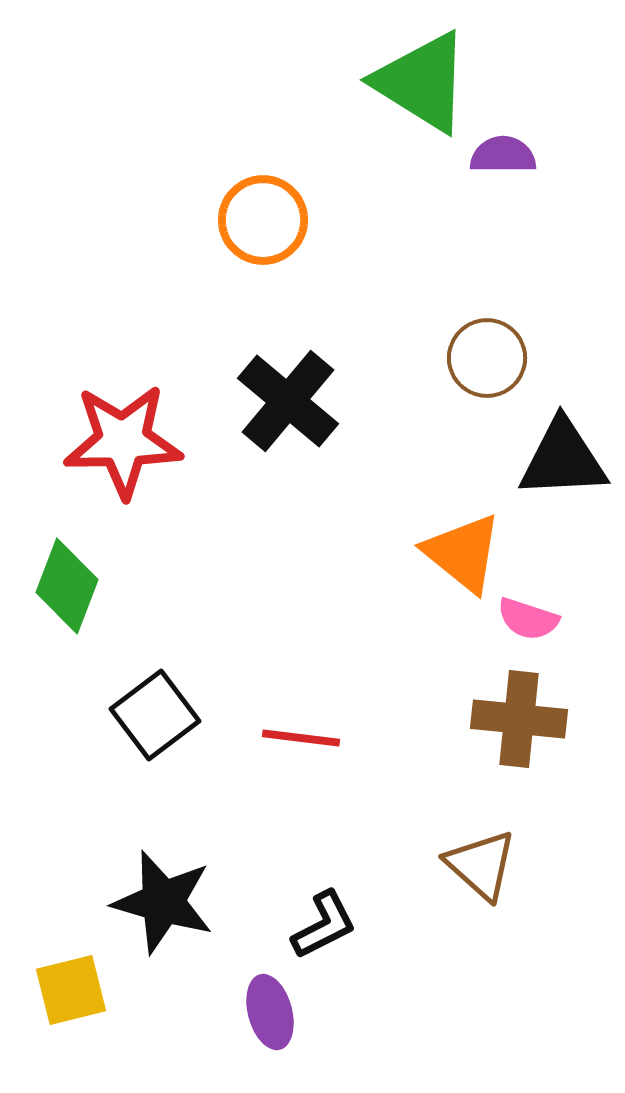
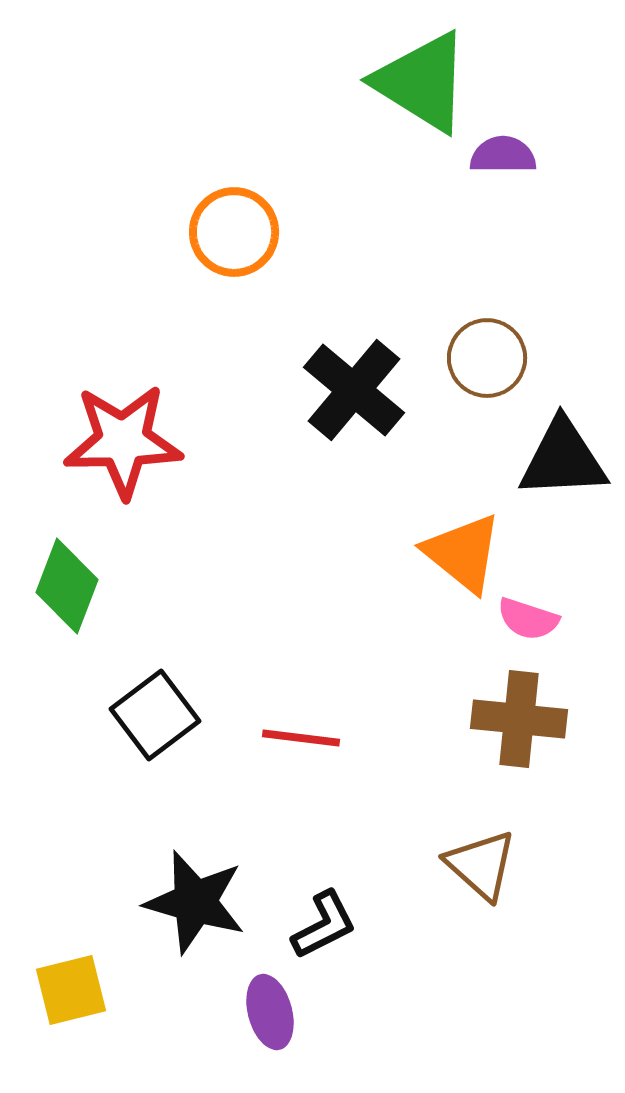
orange circle: moved 29 px left, 12 px down
black cross: moved 66 px right, 11 px up
black star: moved 32 px right
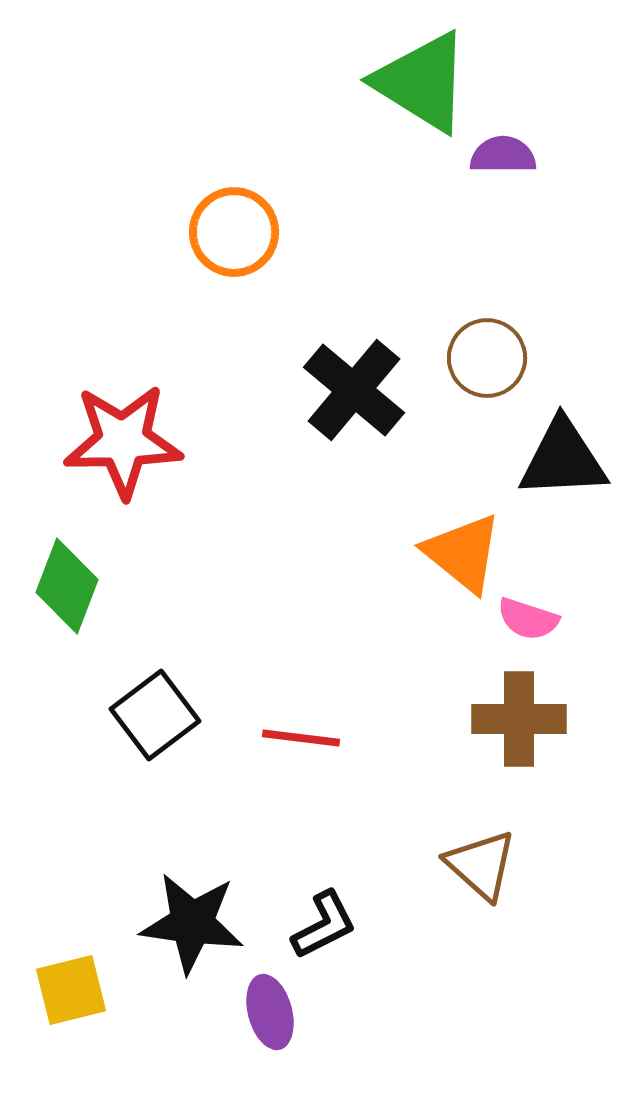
brown cross: rotated 6 degrees counterclockwise
black star: moved 3 px left, 21 px down; rotated 8 degrees counterclockwise
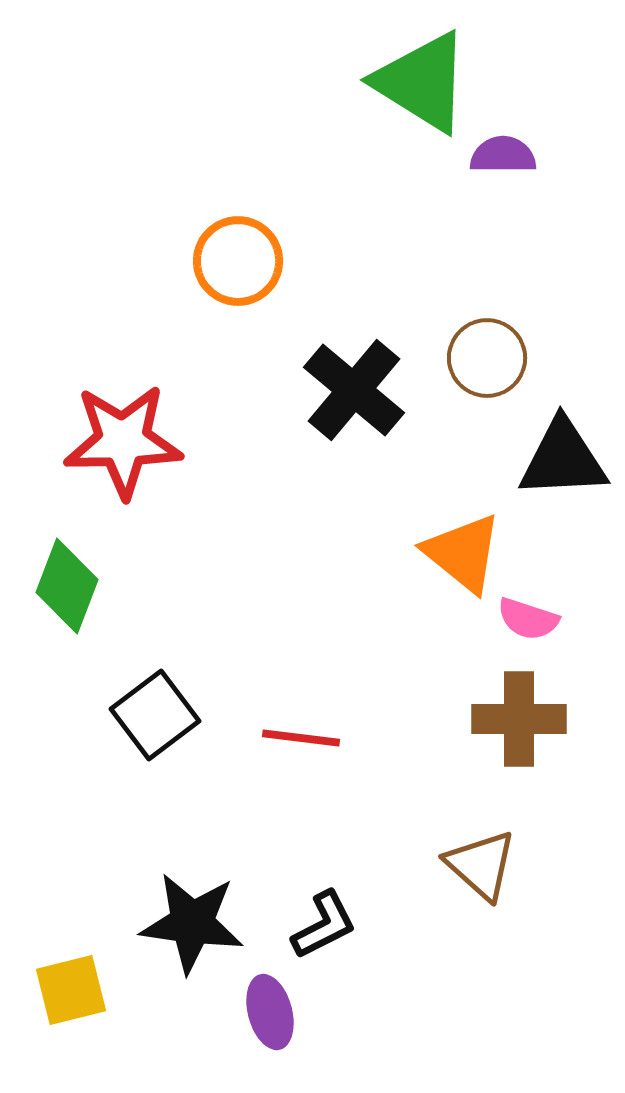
orange circle: moved 4 px right, 29 px down
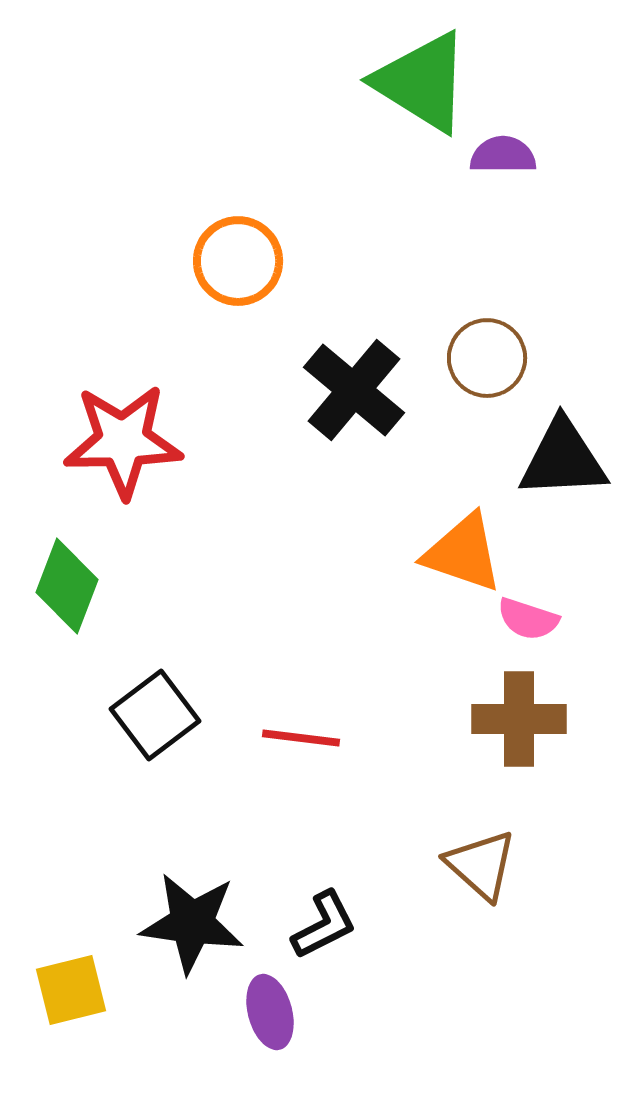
orange triangle: rotated 20 degrees counterclockwise
